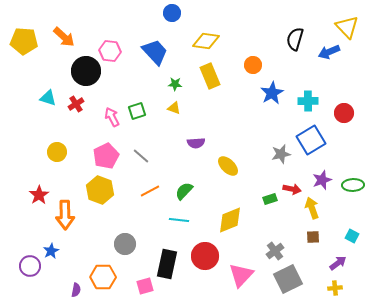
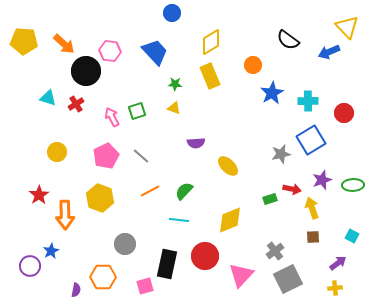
orange arrow at (64, 37): moved 7 px down
black semicircle at (295, 39): moved 7 px left, 1 px down; rotated 70 degrees counterclockwise
yellow diamond at (206, 41): moved 5 px right, 1 px down; rotated 40 degrees counterclockwise
yellow hexagon at (100, 190): moved 8 px down
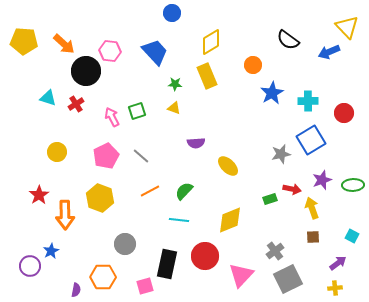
yellow rectangle at (210, 76): moved 3 px left
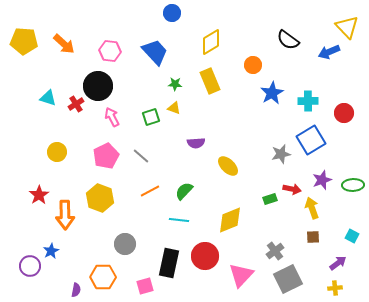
black circle at (86, 71): moved 12 px right, 15 px down
yellow rectangle at (207, 76): moved 3 px right, 5 px down
green square at (137, 111): moved 14 px right, 6 px down
black rectangle at (167, 264): moved 2 px right, 1 px up
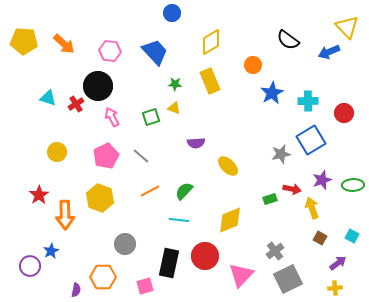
brown square at (313, 237): moved 7 px right, 1 px down; rotated 32 degrees clockwise
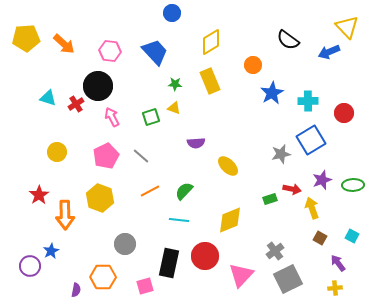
yellow pentagon at (24, 41): moved 2 px right, 3 px up; rotated 8 degrees counterclockwise
purple arrow at (338, 263): rotated 90 degrees counterclockwise
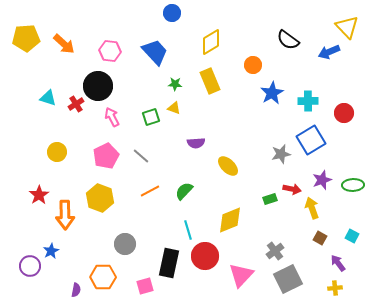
cyan line at (179, 220): moved 9 px right, 10 px down; rotated 66 degrees clockwise
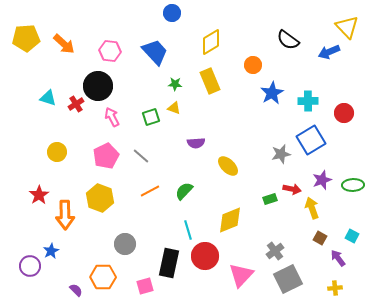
purple arrow at (338, 263): moved 5 px up
purple semicircle at (76, 290): rotated 56 degrees counterclockwise
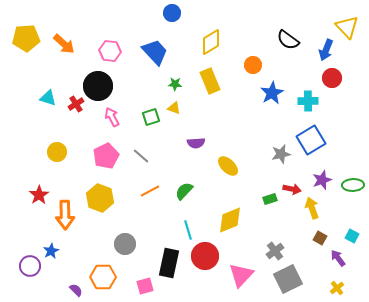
blue arrow at (329, 52): moved 3 px left, 2 px up; rotated 45 degrees counterclockwise
red circle at (344, 113): moved 12 px left, 35 px up
yellow cross at (335, 288): moved 2 px right; rotated 32 degrees counterclockwise
